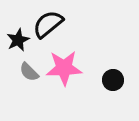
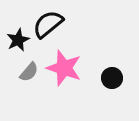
pink star: rotated 21 degrees clockwise
gray semicircle: rotated 95 degrees counterclockwise
black circle: moved 1 px left, 2 px up
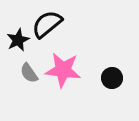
black semicircle: moved 1 px left
pink star: moved 1 px left, 2 px down; rotated 12 degrees counterclockwise
gray semicircle: moved 1 px down; rotated 105 degrees clockwise
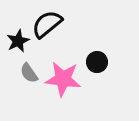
black star: moved 1 px down
pink star: moved 9 px down
black circle: moved 15 px left, 16 px up
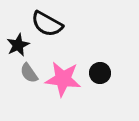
black semicircle: rotated 112 degrees counterclockwise
black star: moved 4 px down
black circle: moved 3 px right, 11 px down
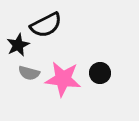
black semicircle: moved 1 px left, 1 px down; rotated 56 degrees counterclockwise
gray semicircle: rotated 40 degrees counterclockwise
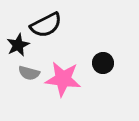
black circle: moved 3 px right, 10 px up
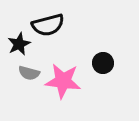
black semicircle: moved 2 px right; rotated 12 degrees clockwise
black star: moved 1 px right, 1 px up
pink star: moved 2 px down
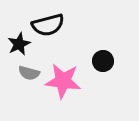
black circle: moved 2 px up
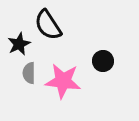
black semicircle: rotated 72 degrees clockwise
gray semicircle: rotated 75 degrees clockwise
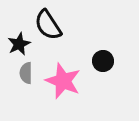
gray semicircle: moved 3 px left
pink star: rotated 15 degrees clockwise
